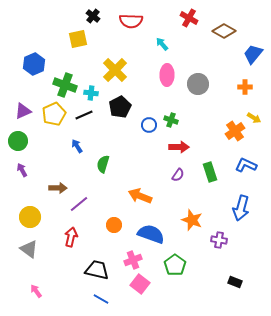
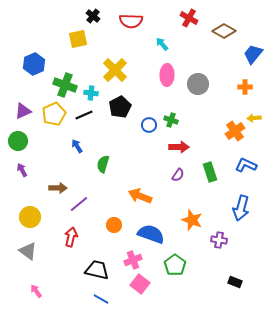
yellow arrow at (254, 118): rotated 144 degrees clockwise
gray triangle at (29, 249): moved 1 px left, 2 px down
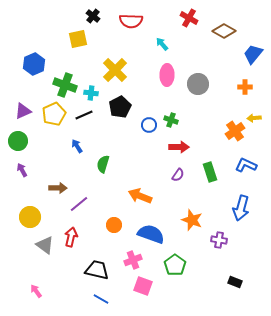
gray triangle at (28, 251): moved 17 px right, 6 px up
pink square at (140, 284): moved 3 px right, 2 px down; rotated 18 degrees counterclockwise
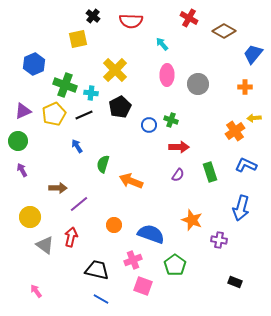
orange arrow at (140, 196): moved 9 px left, 15 px up
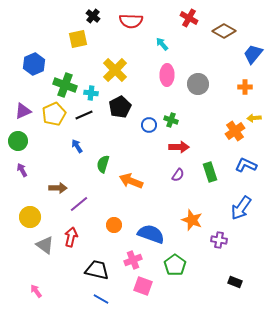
blue arrow at (241, 208): rotated 20 degrees clockwise
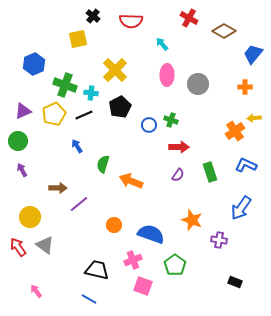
red arrow at (71, 237): moved 53 px left, 10 px down; rotated 48 degrees counterclockwise
blue line at (101, 299): moved 12 px left
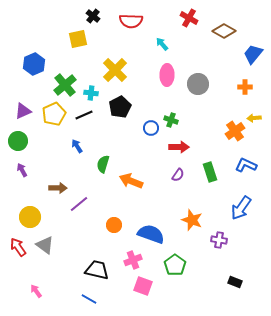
green cross at (65, 85): rotated 30 degrees clockwise
blue circle at (149, 125): moved 2 px right, 3 px down
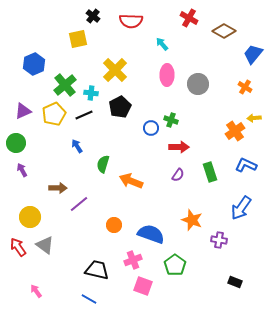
orange cross at (245, 87): rotated 32 degrees clockwise
green circle at (18, 141): moved 2 px left, 2 px down
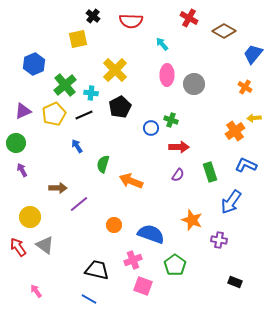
gray circle at (198, 84): moved 4 px left
blue arrow at (241, 208): moved 10 px left, 6 px up
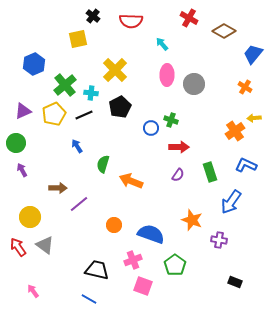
pink arrow at (36, 291): moved 3 px left
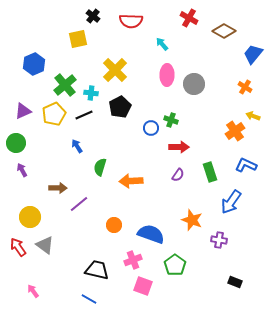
yellow arrow at (254, 118): moved 1 px left, 2 px up; rotated 24 degrees clockwise
green semicircle at (103, 164): moved 3 px left, 3 px down
orange arrow at (131, 181): rotated 25 degrees counterclockwise
